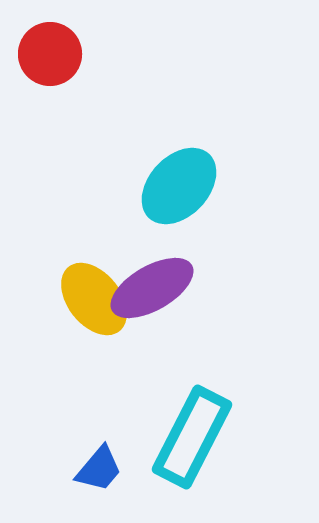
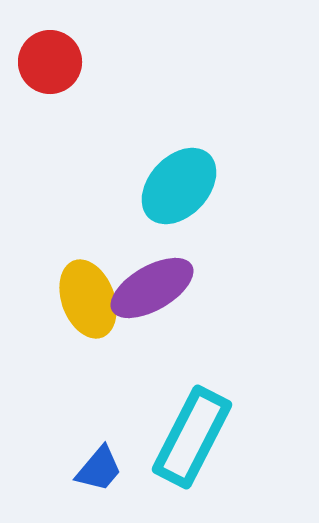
red circle: moved 8 px down
yellow ellipse: moved 6 px left; rotated 18 degrees clockwise
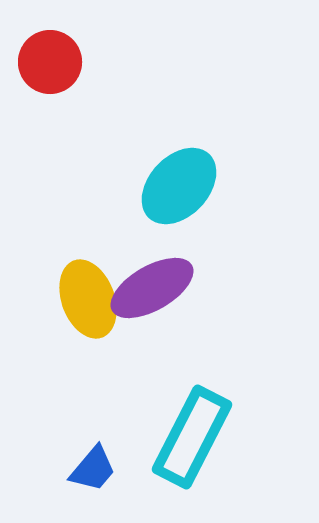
blue trapezoid: moved 6 px left
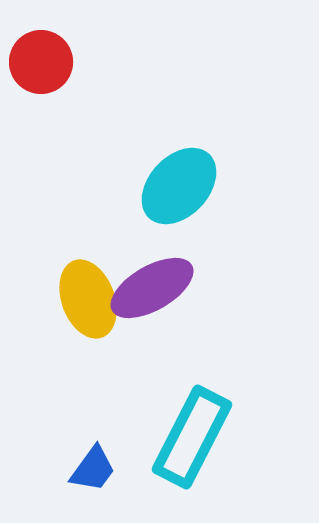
red circle: moved 9 px left
blue trapezoid: rotated 4 degrees counterclockwise
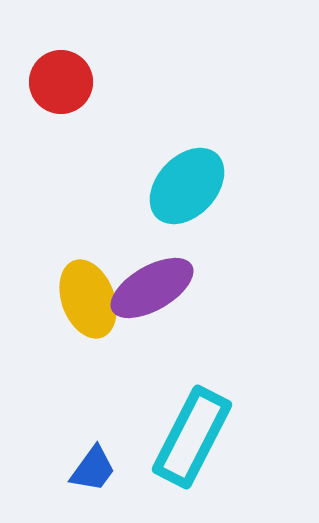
red circle: moved 20 px right, 20 px down
cyan ellipse: moved 8 px right
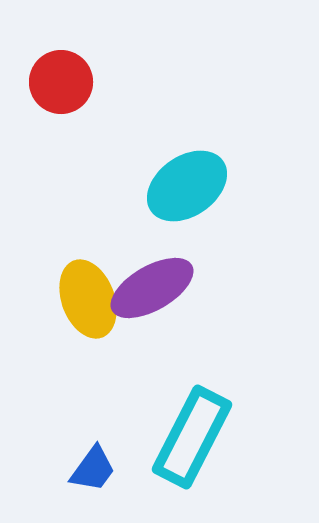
cyan ellipse: rotated 12 degrees clockwise
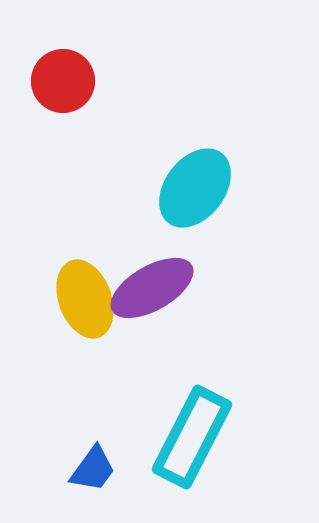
red circle: moved 2 px right, 1 px up
cyan ellipse: moved 8 px right, 2 px down; rotated 18 degrees counterclockwise
yellow ellipse: moved 3 px left
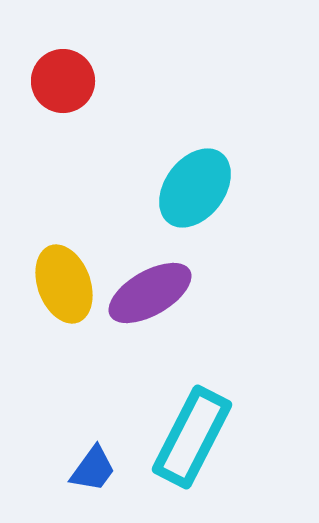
purple ellipse: moved 2 px left, 5 px down
yellow ellipse: moved 21 px left, 15 px up
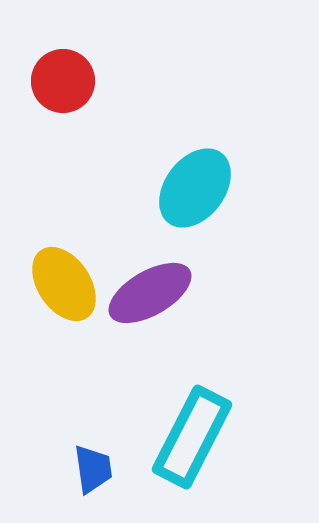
yellow ellipse: rotated 14 degrees counterclockwise
blue trapezoid: rotated 44 degrees counterclockwise
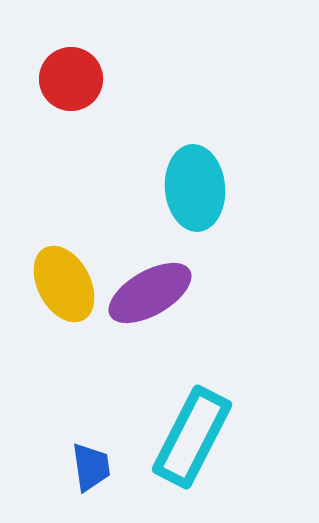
red circle: moved 8 px right, 2 px up
cyan ellipse: rotated 42 degrees counterclockwise
yellow ellipse: rotated 6 degrees clockwise
blue trapezoid: moved 2 px left, 2 px up
